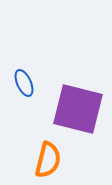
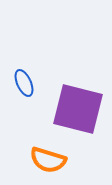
orange semicircle: rotated 93 degrees clockwise
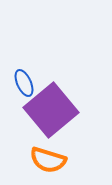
purple square: moved 27 px left, 1 px down; rotated 36 degrees clockwise
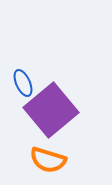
blue ellipse: moved 1 px left
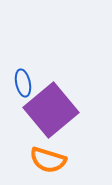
blue ellipse: rotated 12 degrees clockwise
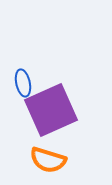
purple square: rotated 16 degrees clockwise
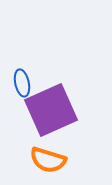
blue ellipse: moved 1 px left
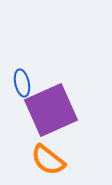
orange semicircle: rotated 21 degrees clockwise
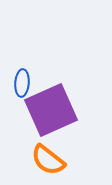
blue ellipse: rotated 16 degrees clockwise
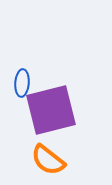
purple square: rotated 10 degrees clockwise
